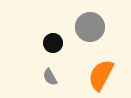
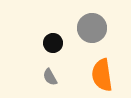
gray circle: moved 2 px right, 1 px down
orange semicircle: moved 1 px right; rotated 36 degrees counterclockwise
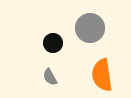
gray circle: moved 2 px left
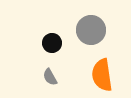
gray circle: moved 1 px right, 2 px down
black circle: moved 1 px left
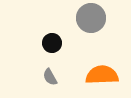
gray circle: moved 12 px up
orange semicircle: rotated 96 degrees clockwise
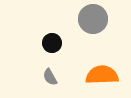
gray circle: moved 2 px right, 1 px down
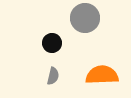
gray circle: moved 8 px left, 1 px up
gray semicircle: moved 3 px right, 1 px up; rotated 138 degrees counterclockwise
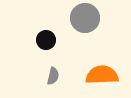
black circle: moved 6 px left, 3 px up
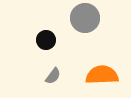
gray semicircle: rotated 24 degrees clockwise
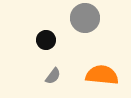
orange semicircle: rotated 8 degrees clockwise
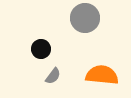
black circle: moved 5 px left, 9 px down
